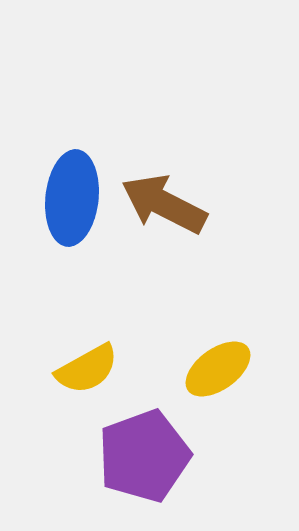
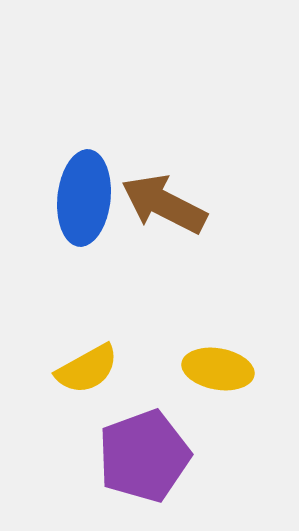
blue ellipse: moved 12 px right
yellow ellipse: rotated 46 degrees clockwise
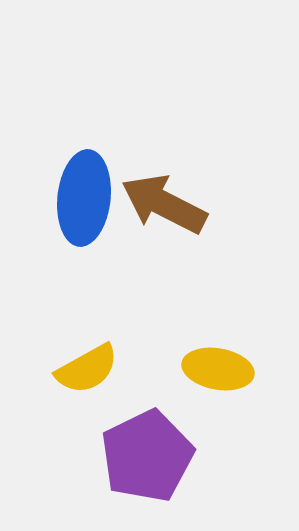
purple pentagon: moved 3 px right; rotated 6 degrees counterclockwise
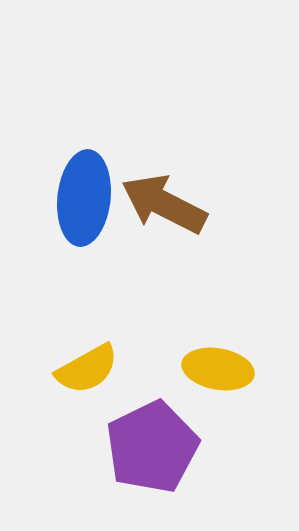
purple pentagon: moved 5 px right, 9 px up
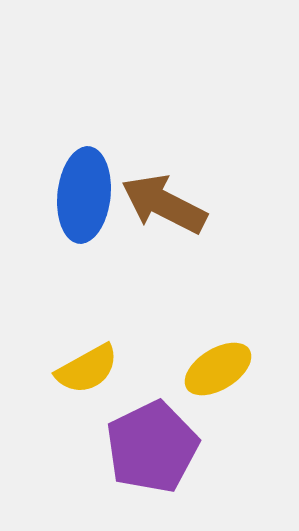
blue ellipse: moved 3 px up
yellow ellipse: rotated 42 degrees counterclockwise
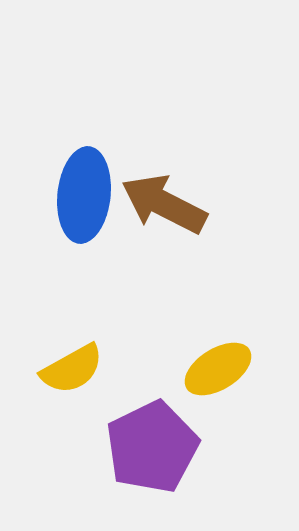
yellow semicircle: moved 15 px left
